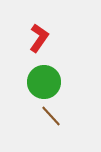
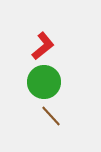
red L-shape: moved 4 px right, 8 px down; rotated 16 degrees clockwise
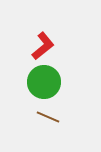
brown line: moved 3 px left, 1 px down; rotated 25 degrees counterclockwise
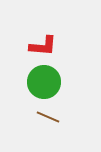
red L-shape: rotated 44 degrees clockwise
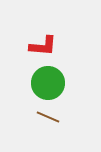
green circle: moved 4 px right, 1 px down
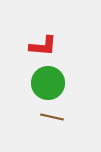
brown line: moved 4 px right; rotated 10 degrees counterclockwise
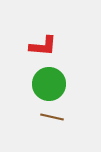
green circle: moved 1 px right, 1 px down
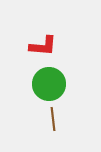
brown line: moved 1 px right, 2 px down; rotated 70 degrees clockwise
